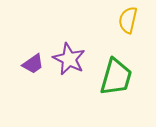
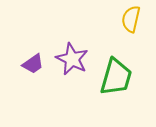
yellow semicircle: moved 3 px right, 1 px up
purple star: moved 3 px right
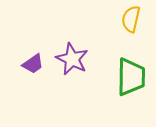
green trapezoid: moved 15 px right; rotated 15 degrees counterclockwise
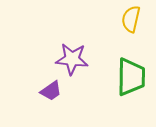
purple star: rotated 20 degrees counterclockwise
purple trapezoid: moved 18 px right, 27 px down
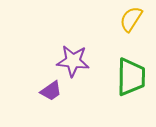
yellow semicircle: rotated 20 degrees clockwise
purple star: moved 1 px right, 2 px down
